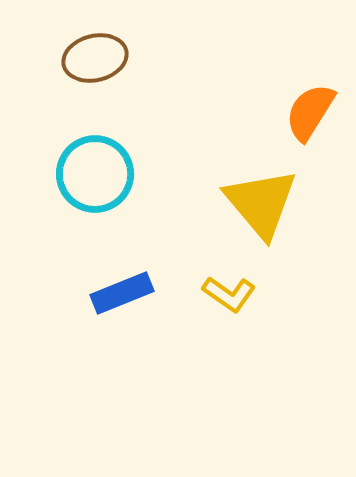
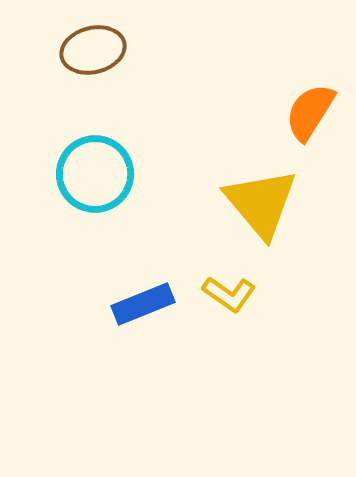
brown ellipse: moved 2 px left, 8 px up
blue rectangle: moved 21 px right, 11 px down
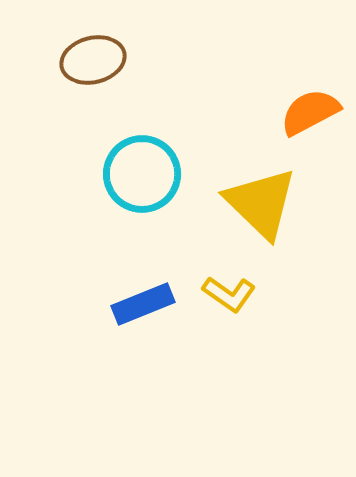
brown ellipse: moved 10 px down
orange semicircle: rotated 30 degrees clockwise
cyan circle: moved 47 px right
yellow triangle: rotated 6 degrees counterclockwise
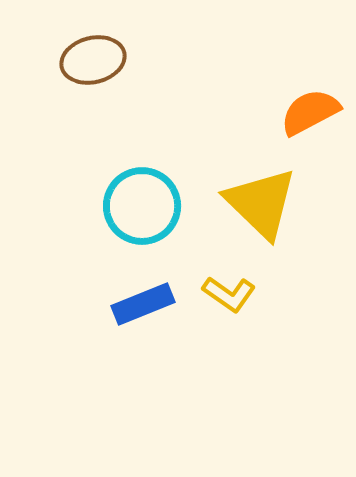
cyan circle: moved 32 px down
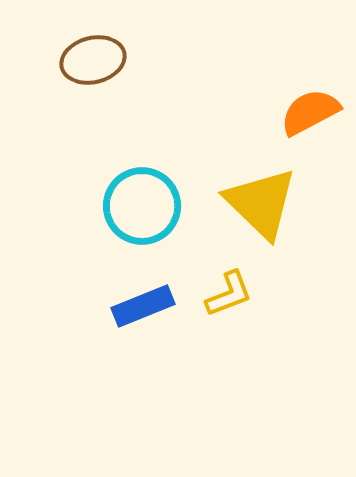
yellow L-shape: rotated 56 degrees counterclockwise
blue rectangle: moved 2 px down
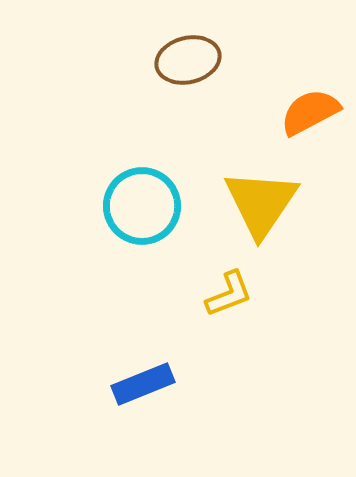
brown ellipse: moved 95 px right
yellow triangle: rotated 20 degrees clockwise
blue rectangle: moved 78 px down
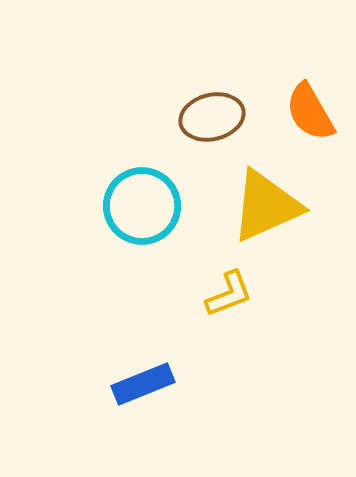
brown ellipse: moved 24 px right, 57 px down
orange semicircle: rotated 92 degrees counterclockwise
yellow triangle: moved 5 px right, 3 px down; rotated 32 degrees clockwise
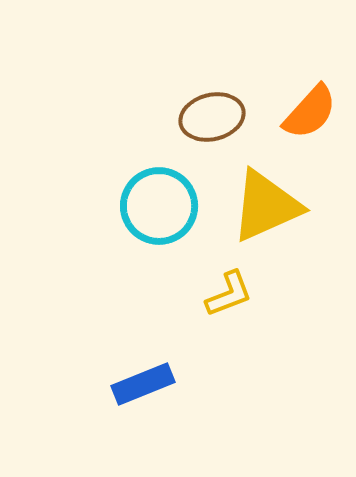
orange semicircle: rotated 108 degrees counterclockwise
cyan circle: moved 17 px right
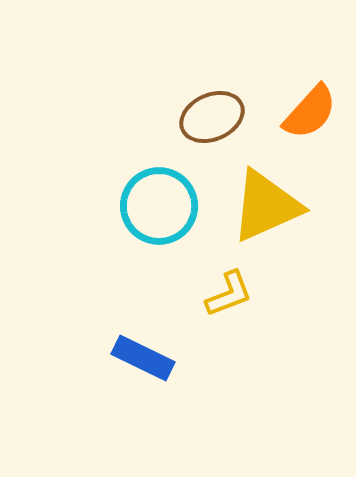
brown ellipse: rotated 10 degrees counterclockwise
blue rectangle: moved 26 px up; rotated 48 degrees clockwise
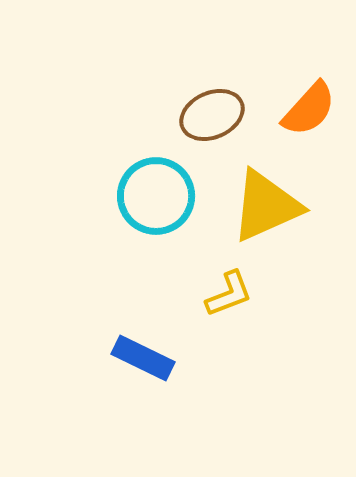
orange semicircle: moved 1 px left, 3 px up
brown ellipse: moved 2 px up
cyan circle: moved 3 px left, 10 px up
